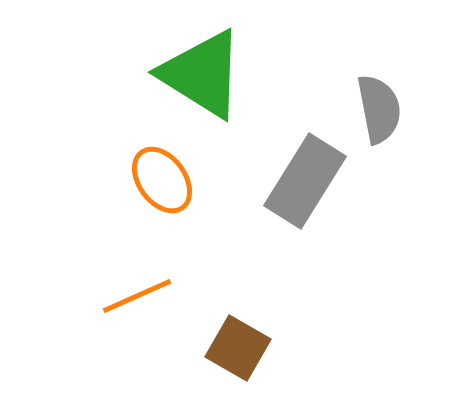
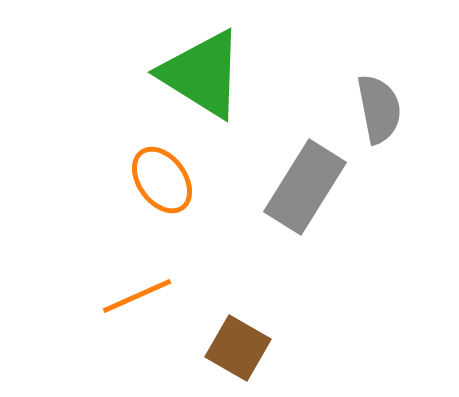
gray rectangle: moved 6 px down
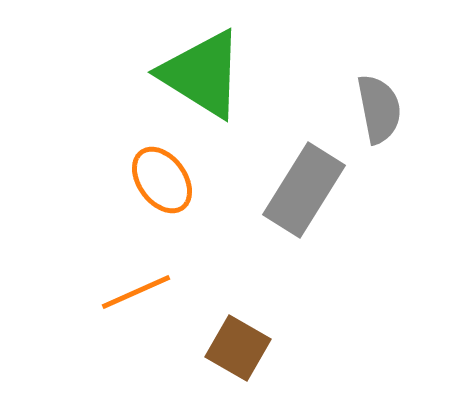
gray rectangle: moved 1 px left, 3 px down
orange line: moved 1 px left, 4 px up
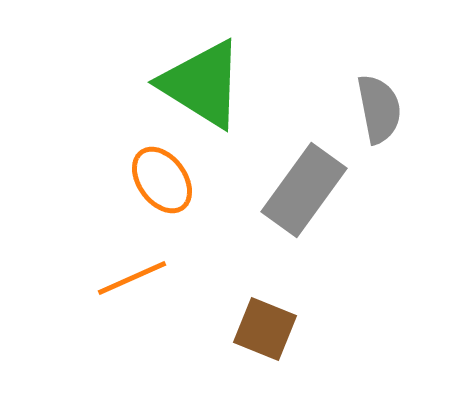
green triangle: moved 10 px down
gray rectangle: rotated 4 degrees clockwise
orange line: moved 4 px left, 14 px up
brown square: moved 27 px right, 19 px up; rotated 8 degrees counterclockwise
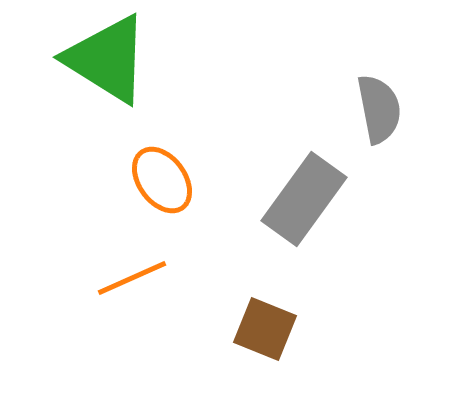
green triangle: moved 95 px left, 25 px up
gray rectangle: moved 9 px down
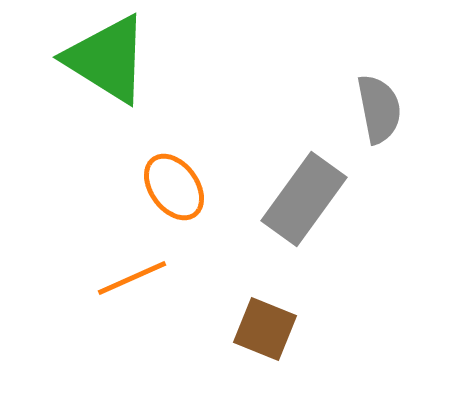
orange ellipse: moved 12 px right, 7 px down
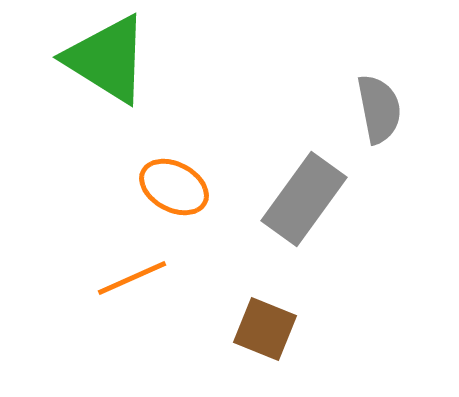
orange ellipse: rotated 26 degrees counterclockwise
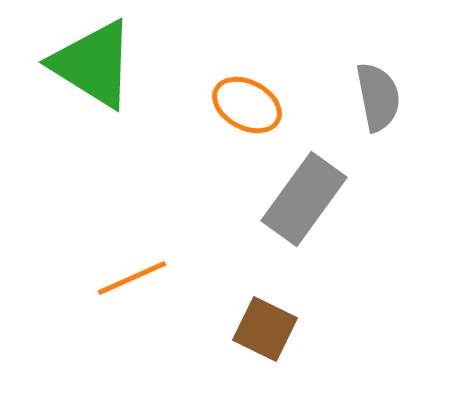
green triangle: moved 14 px left, 5 px down
gray semicircle: moved 1 px left, 12 px up
orange ellipse: moved 73 px right, 82 px up
brown square: rotated 4 degrees clockwise
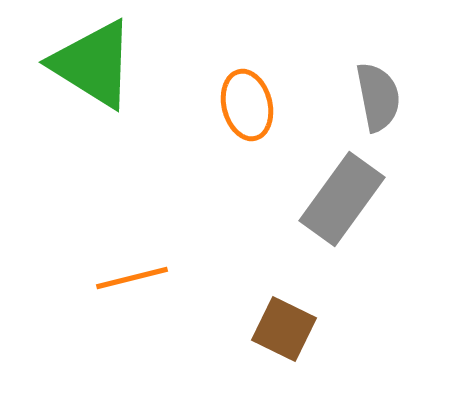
orange ellipse: rotated 48 degrees clockwise
gray rectangle: moved 38 px right
orange line: rotated 10 degrees clockwise
brown square: moved 19 px right
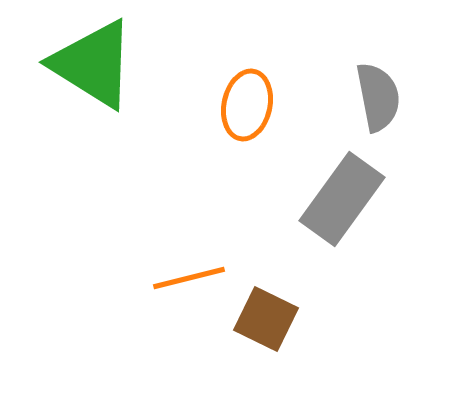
orange ellipse: rotated 26 degrees clockwise
orange line: moved 57 px right
brown square: moved 18 px left, 10 px up
